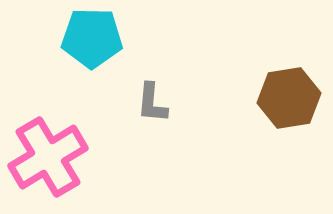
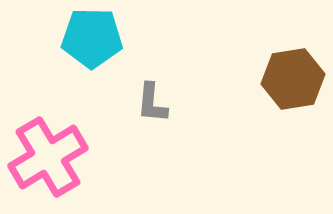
brown hexagon: moved 4 px right, 19 px up
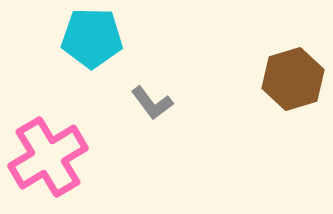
brown hexagon: rotated 8 degrees counterclockwise
gray L-shape: rotated 42 degrees counterclockwise
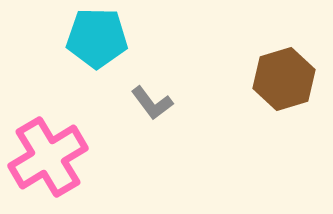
cyan pentagon: moved 5 px right
brown hexagon: moved 9 px left
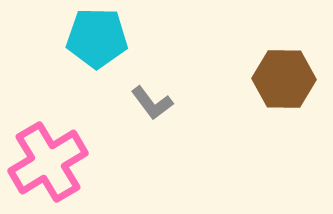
brown hexagon: rotated 18 degrees clockwise
pink cross: moved 5 px down
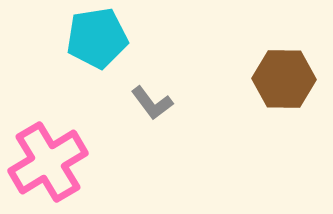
cyan pentagon: rotated 10 degrees counterclockwise
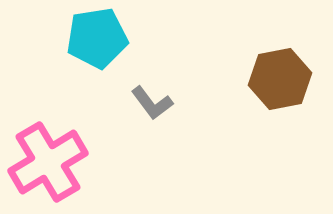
brown hexagon: moved 4 px left; rotated 12 degrees counterclockwise
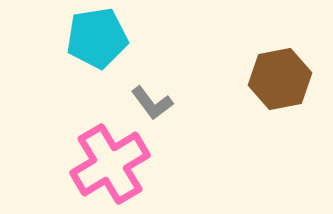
pink cross: moved 62 px right, 2 px down
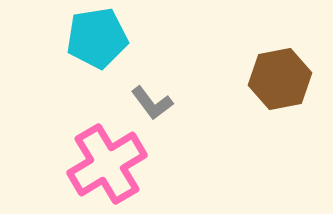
pink cross: moved 3 px left
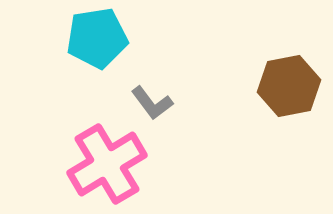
brown hexagon: moved 9 px right, 7 px down
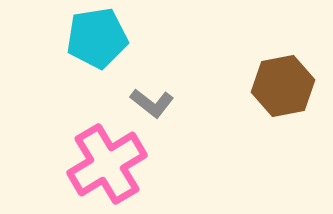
brown hexagon: moved 6 px left
gray L-shape: rotated 15 degrees counterclockwise
